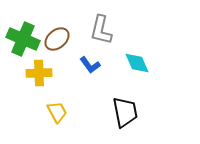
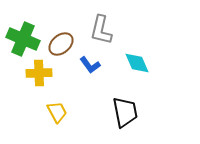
brown ellipse: moved 4 px right, 5 px down
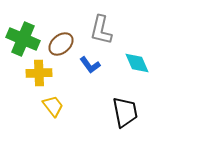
yellow trapezoid: moved 4 px left, 6 px up; rotated 10 degrees counterclockwise
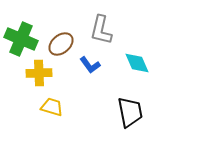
green cross: moved 2 px left
yellow trapezoid: moved 1 px left, 1 px down; rotated 35 degrees counterclockwise
black trapezoid: moved 5 px right
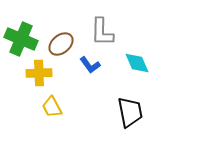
gray L-shape: moved 1 px right, 2 px down; rotated 12 degrees counterclockwise
yellow trapezoid: rotated 135 degrees counterclockwise
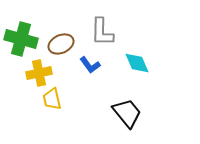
green cross: rotated 8 degrees counterclockwise
brown ellipse: rotated 15 degrees clockwise
yellow cross: rotated 10 degrees counterclockwise
yellow trapezoid: moved 8 px up; rotated 15 degrees clockwise
black trapezoid: moved 3 px left, 1 px down; rotated 28 degrees counterclockwise
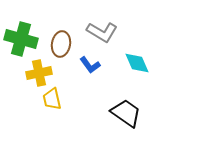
gray L-shape: rotated 60 degrees counterclockwise
brown ellipse: rotated 55 degrees counterclockwise
black trapezoid: moved 1 px left; rotated 16 degrees counterclockwise
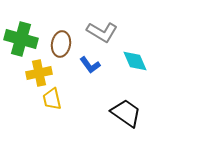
cyan diamond: moved 2 px left, 2 px up
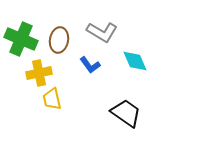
green cross: rotated 8 degrees clockwise
brown ellipse: moved 2 px left, 4 px up
